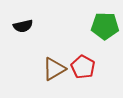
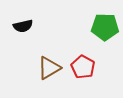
green pentagon: moved 1 px down
brown triangle: moved 5 px left, 1 px up
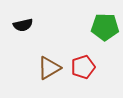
black semicircle: moved 1 px up
red pentagon: rotated 25 degrees clockwise
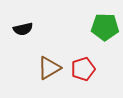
black semicircle: moved 4 px down
red pentagon: moved 2 px down
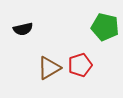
green pentagon: rotated 12 degrees clockwise
red pentagon: moved 3 px left, 4 px up
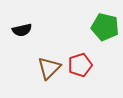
black semicircle: moved 1 px left, 1 px down
brown triangle: rotated 15 degrees counterclockwise
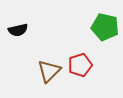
black semicircle: moved 4 px left
brown triangle: moved 3 px down
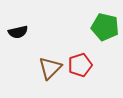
black semicircle: moved 2 px down
brown triangle: moved 1 px right, 3 px up
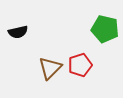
green pentagon: moved 2 px down
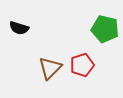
black semicircle: moved 1 px right, 4 px up; rotated 30 degrees clockwise
red pentagon: moved 2 px right
